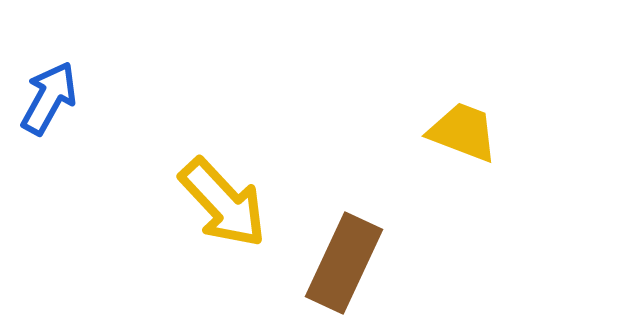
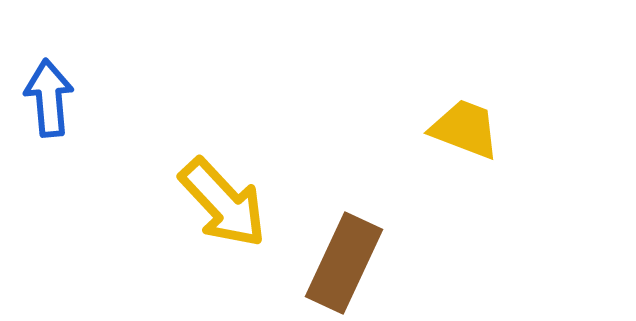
blue arrow: rotated 34 degrees counterclockwise
yellow trapezoid: moved 2 px right, 3 px up
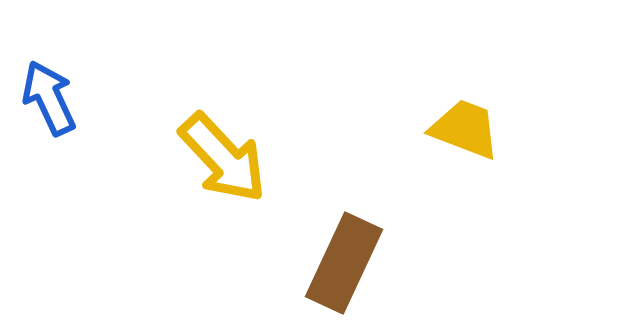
blue arrow: rotated 20 degrees counterclockwise
yellow arrow: moved 45 px up
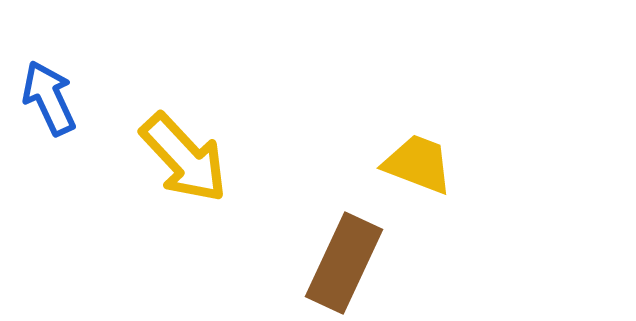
yellow trapezoid: moved 47 px left, 35 px down
yellow arrow: moved 39 px left
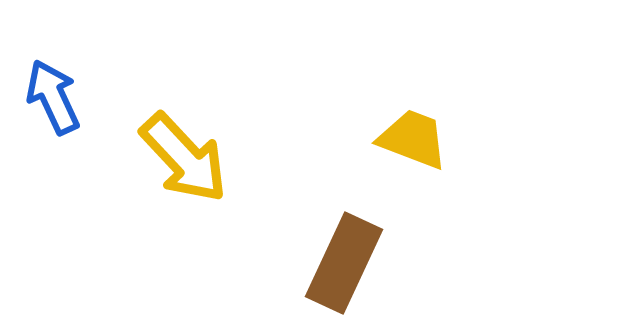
blue arrow: moved 4 px right, 1 px up
yellow trapezoid: moved 5 px left, 25 px up
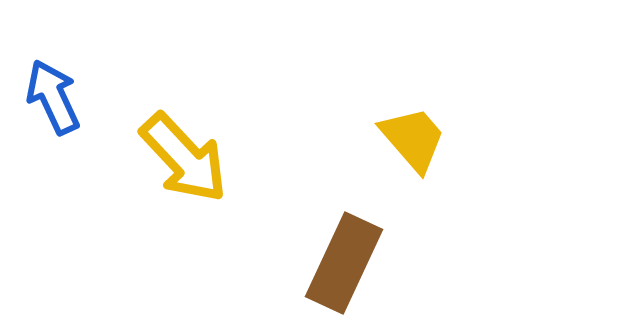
yellow trapezoid: rotated 28 degrees clockwise
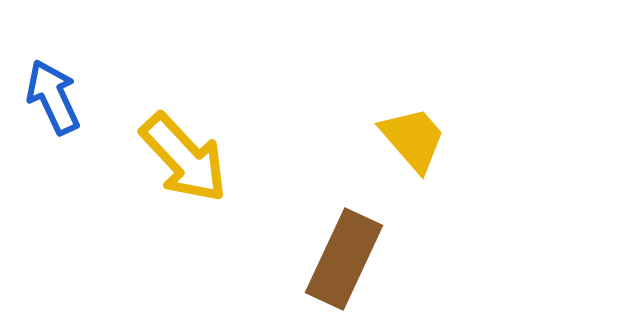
brown rectangle: moved 4 px up
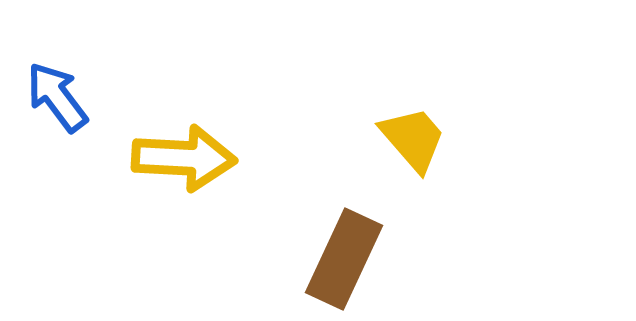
blue arrow: moved 4 px right; rotated 12 degrees counterclockwise
yellow arrow: rotated 44 degrees counterclockwise
